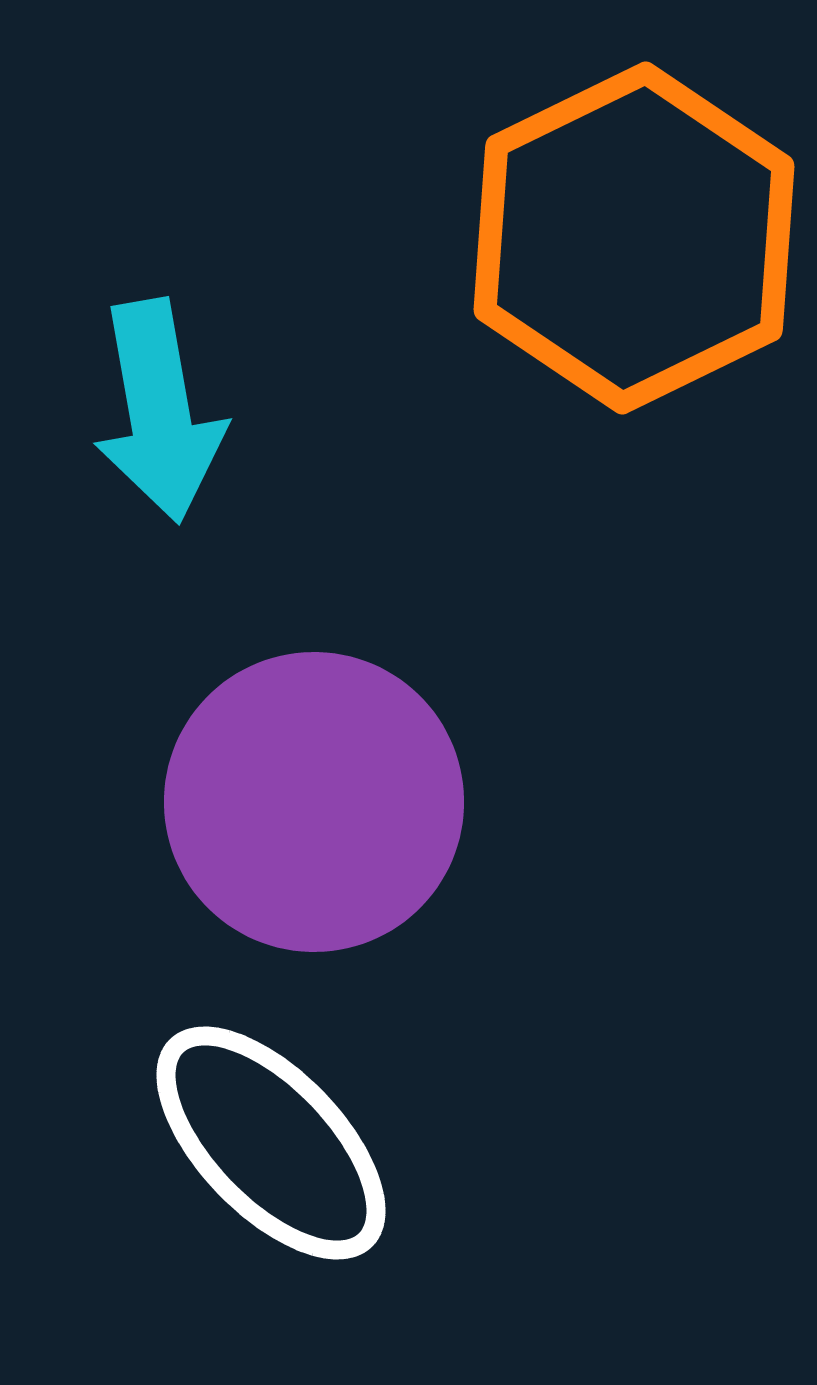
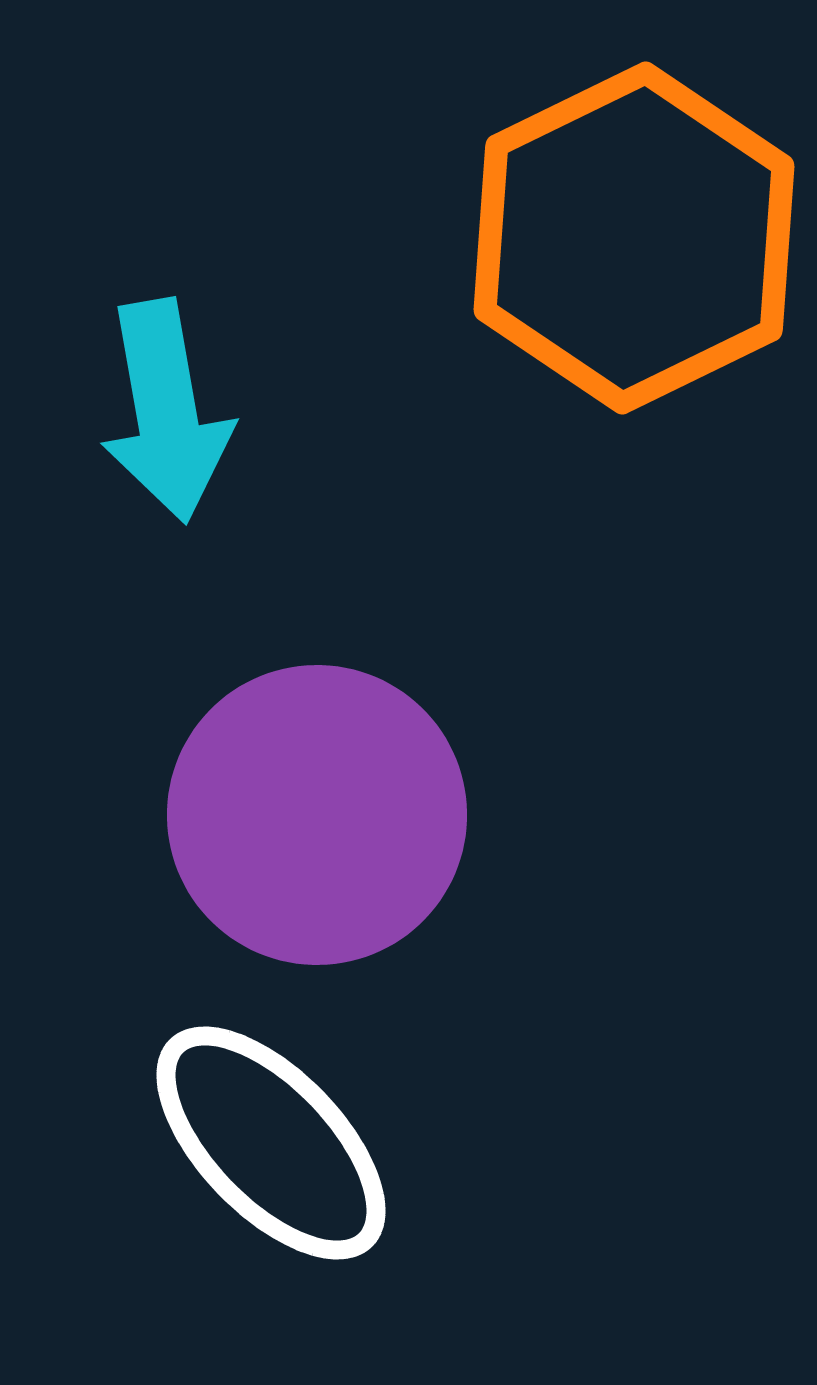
cyan arrow: moved 7 px right
purple circle: moved 3 px right, 13 px down
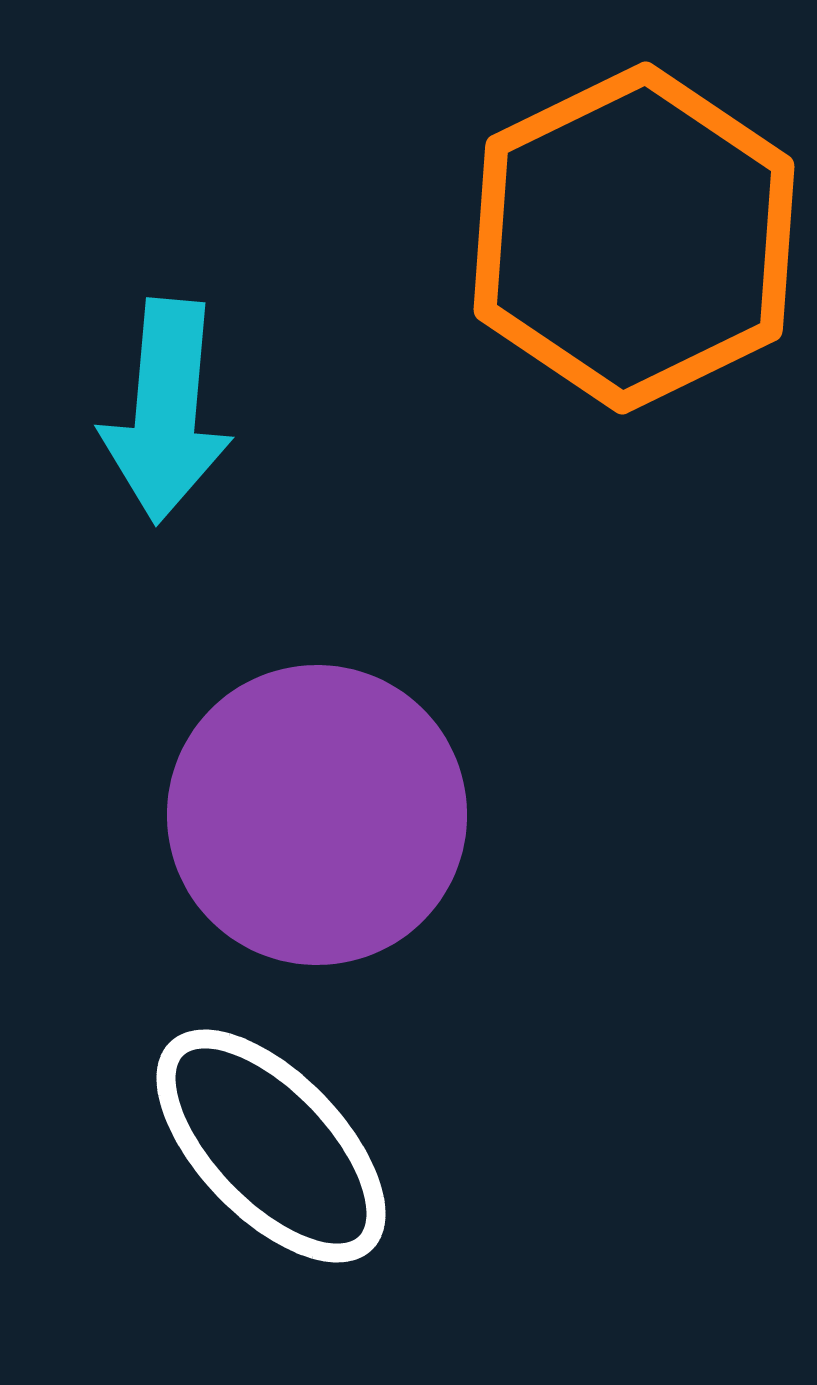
cyan arrow: rotated 15 degrees clockwise
white ellipse: moved 3 px down
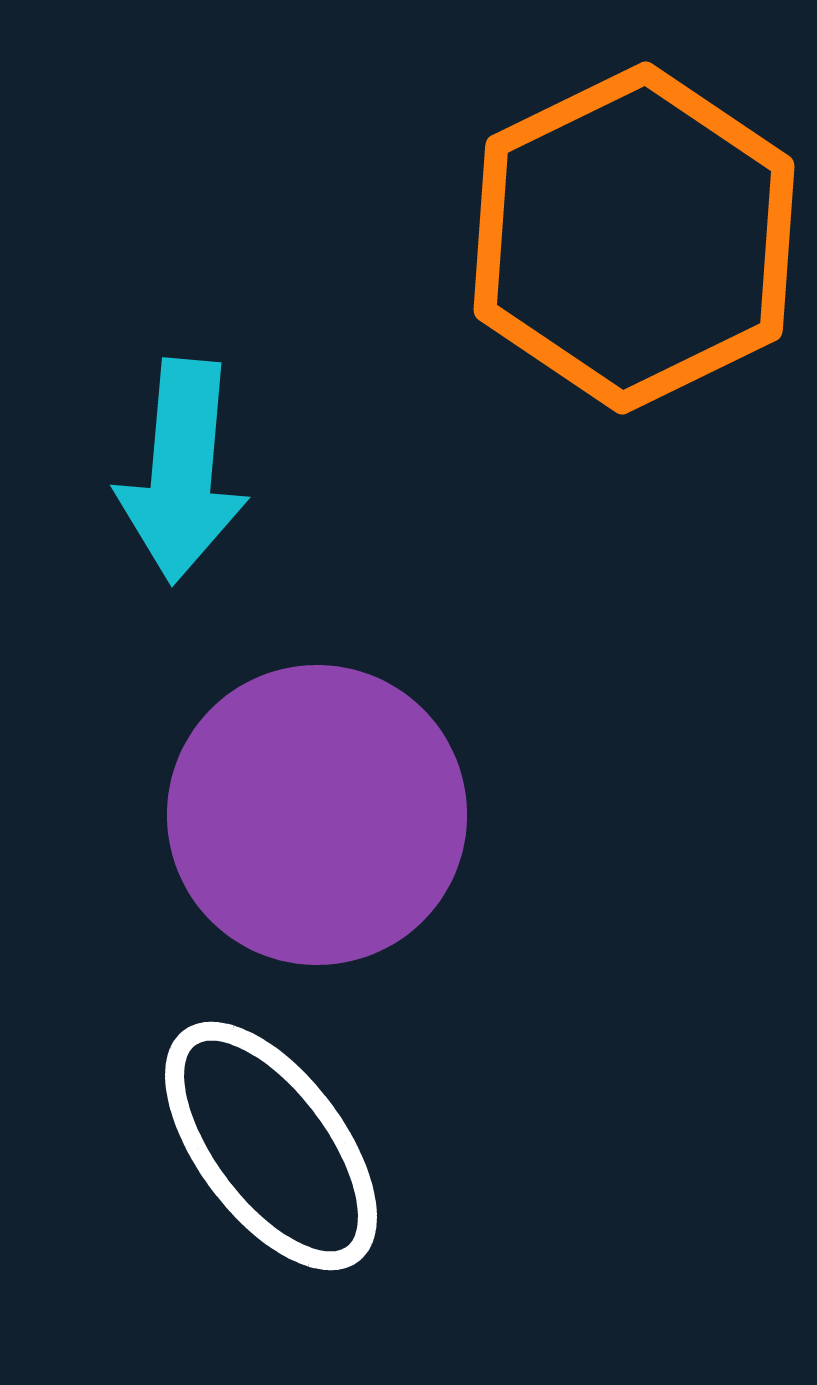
cyan arrow: moved 16 px right, 60 px down
white ellipse: rotated 7 degrees clockwise
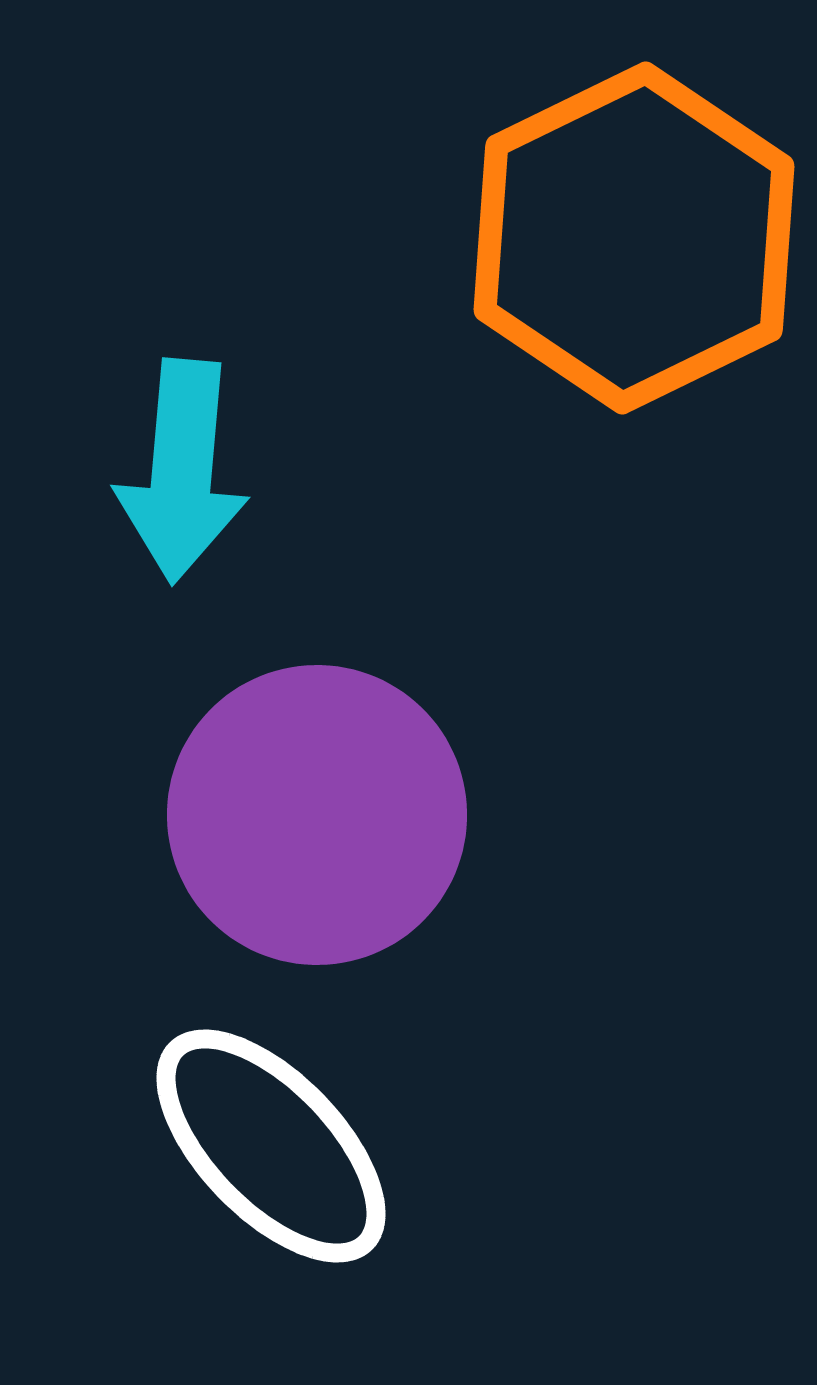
white ellipse: rotated 7 degrees counterclockwise
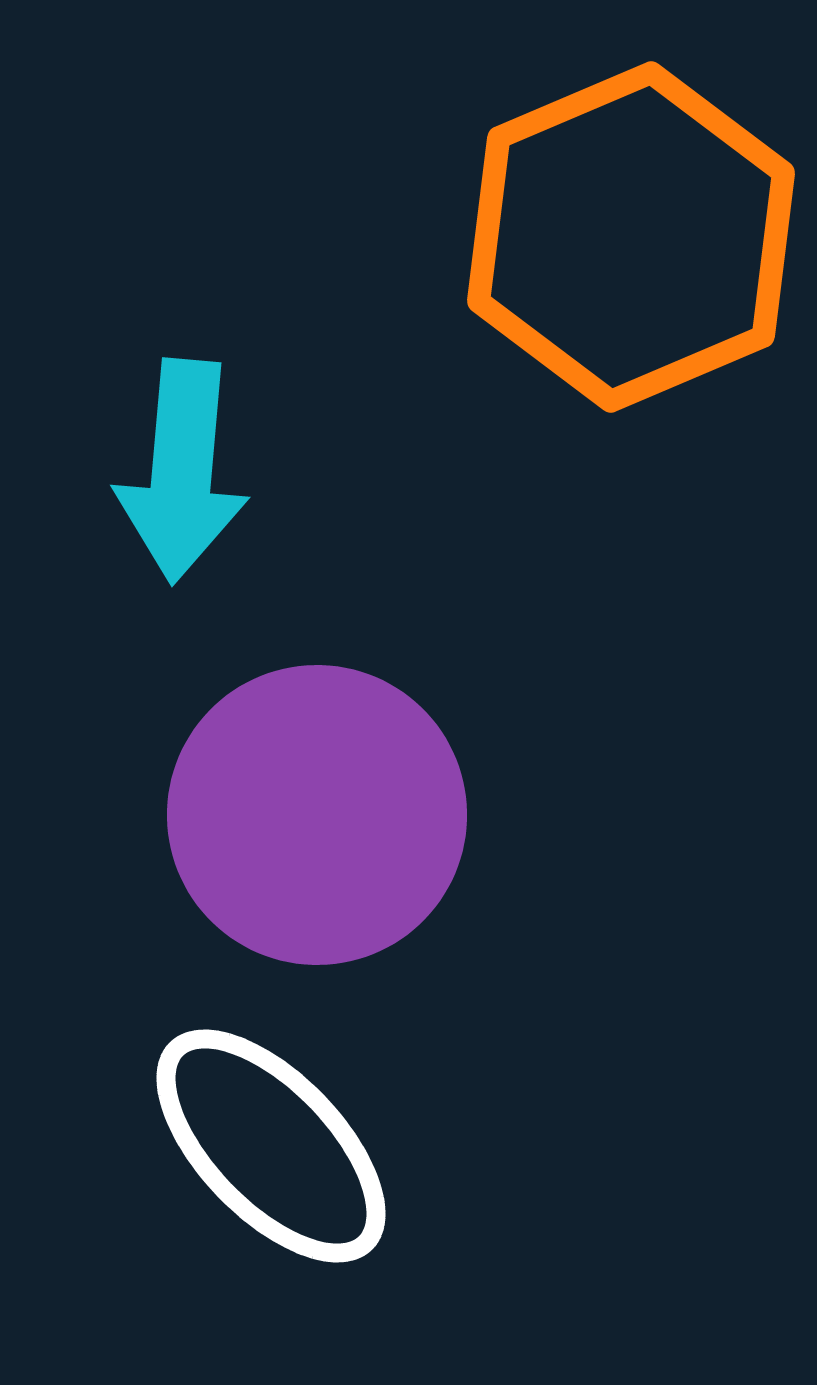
orange hexagon: moved 3 px left, 1 px up; rotated 3 degrees clockwise
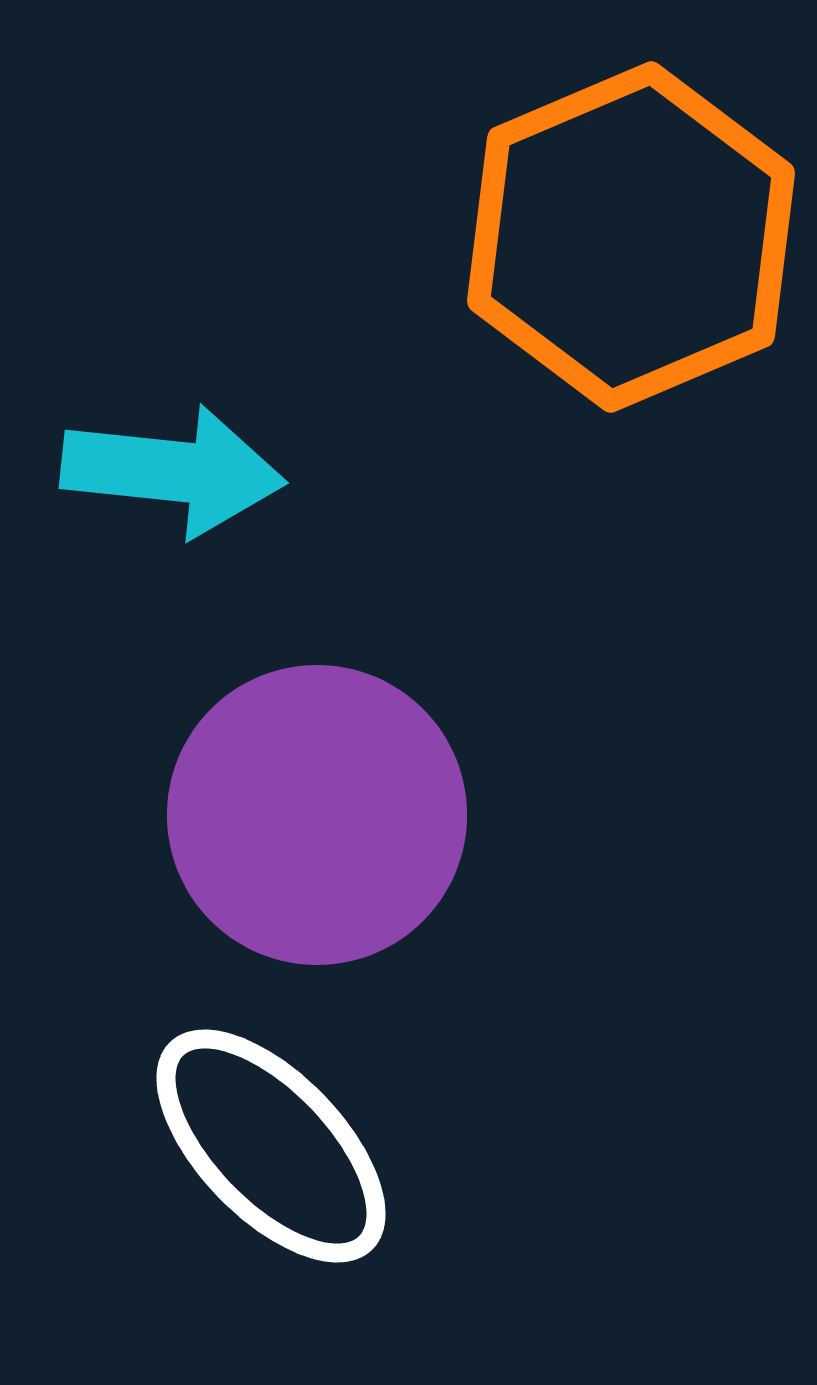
cyan arrow: moved 9 px left; rotated 89 degrees counterclockwise
